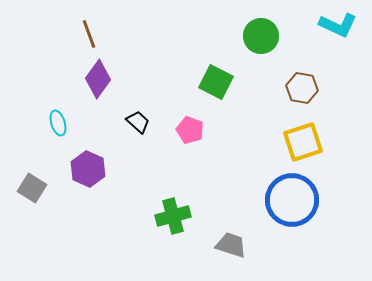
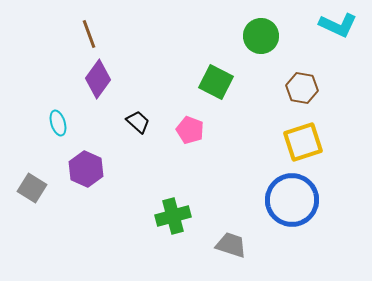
purple hexagon: moved 2 px left
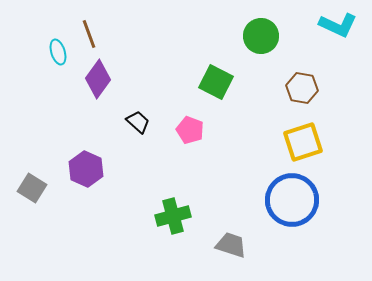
cyan ellipse: moved 71 px up
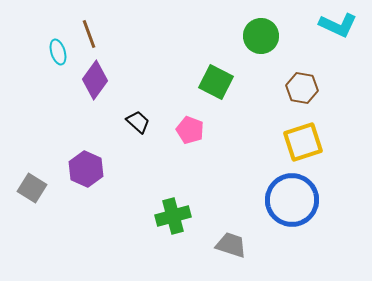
purple diamond: moved 3 px left, 1 px down
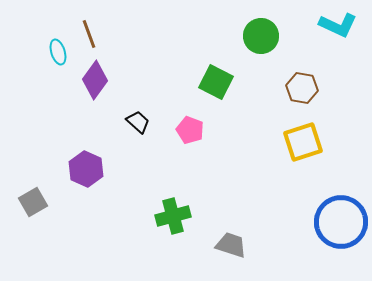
gray square: moved 1 px right, 14 px down; rotated 28 degrees clockwise
blue circle: moved 49 px right, 22 px down
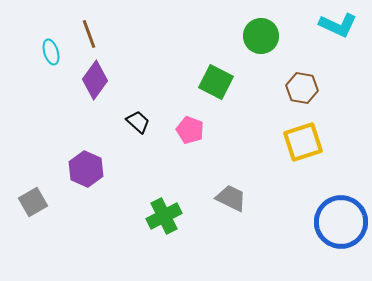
cyan ellipse: moved 7 px left
green cross: moved 9 px left; rotated 12 degrees counterclockwise
gray trapezoid: moved 47 px up; rotated 8 degrees clockwise
